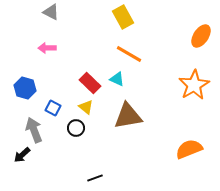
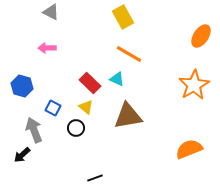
blue hexagon: moved 3 px left, 2 px up
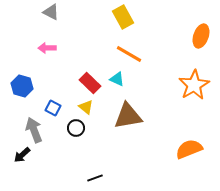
orange ellipse: rotated 15 degrees counterclockwise
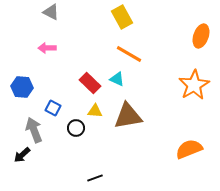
yellow rectangle: moved 1 px left
blue hexagon: moved 1 px down; rotated 10 degrees counterclockwise
yellow triangle: moved 9 px right, 4 px down; rotated 35 degrees counterclockwise
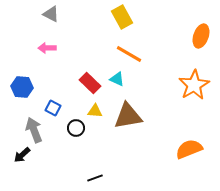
gray triangle: moved 2 px down
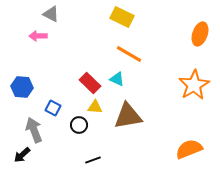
yellow rectangle: rotated 35 degrees counterclockwise
orange ellipse: moved 1 px left, 2 px up
pink arrow: moved 9 px left, 12 px up
yellow triangle: moved 4 px up
black circle: moved 3 px right, 3 px up
black line: moved 2 px left, 18 px up
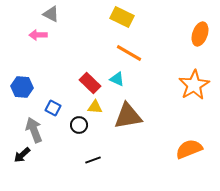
pink arrow: moved 1 px up
orange line: moved 1 px up
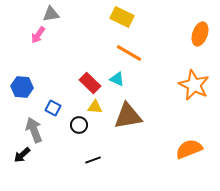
gray triangle: rotated 36 degrees counterclockwise
pink arrow: rotated 54 degrees counterclockwise
orange star: rotated 16 degrees counterclockwise
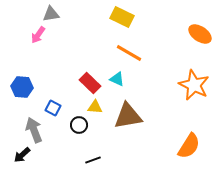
orange ellipse: rotated 75 degrees counterclockwise
orange semicircle: moved 3 px up; rotated 144 degrees clockwise
